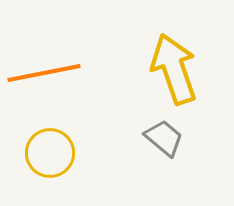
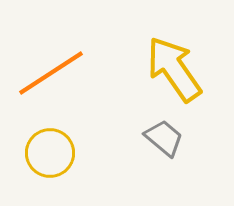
yellow arrow: rotated 16 degrees counterclockwise
orange line: moved 7 px right; rotated 22 degrees counterclockwise
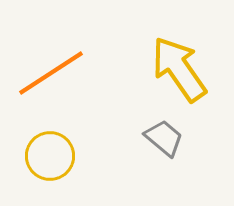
yellow arrow: moved 5 px right
yellow circle: moved 3 px down
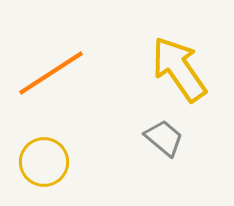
yellow circle: moved 6 px left, 6 px down
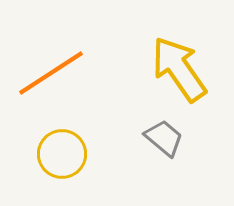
yellow circle: moved 18 px right, 8 px up
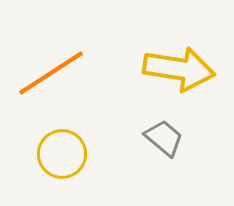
yellow arrow: rotated 134 degrees clockwise
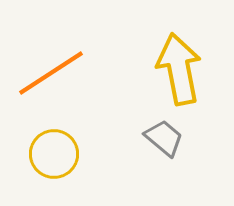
yellow arrow: rotated 110 degrees counterclockwise
yellow circle: moved 8 px left
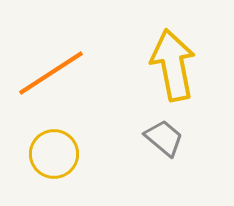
yellow arrow: moved 6 px left, 4 px up
